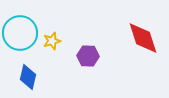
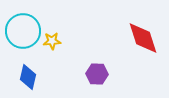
cyan circle: moved 3 px right, 2 px up
yellow star: rotated 12 degrees clockwise
purple hexagon: moved 9 px right, 18 px down
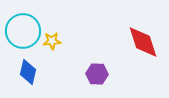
red diamond: moved 4 px down
blue diamond: moved 5 px up
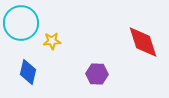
cyan circle: moved 2 px left, 8 px up
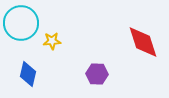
blue diamond: moved 2 px down
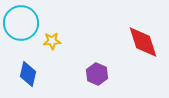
purple hexagon: rotated 20 degrees clockwise
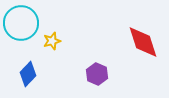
yellow star: rotated 12 degrees counterclockwise
blue diamond: rotated 30 degrees clockwise
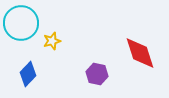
red diamond: moved 3 px left, 11 px down
purple hexagon: rotated 10 degrees counterclockwise
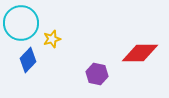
yellow star: moved 2 px up
red diamond: rotated 72 degrees counterclockwise
blue diamond: moved 14 px up
